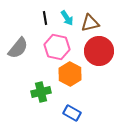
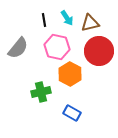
black line: moved 1 px left, 2 px down
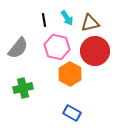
red circle: moved 4 px left
green cross: moved 18 px left, 4 px up
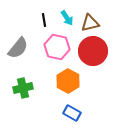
red circle: moved 2 px left
orange hexagon: moved 2 px left, 7 px down
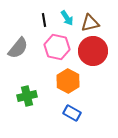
green cross: moved 4 px right, 8 px down
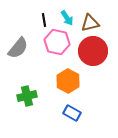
pink hexagon: moved 5 px up
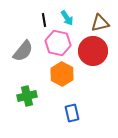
brown triangle: moved 10 px right
pink hexagon: moved 1 px right, 1 px down
gray semicircle: moved 5 px right, 3 px down
orange hexagon: moved 6 px left, 7 px up
blue rectangle: rotated 48 degrees clockwise
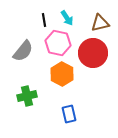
red circle: moved 2 px down
blue rectangle: moved 3 px left, 1 px down
